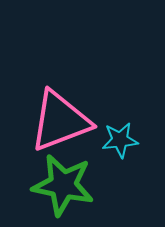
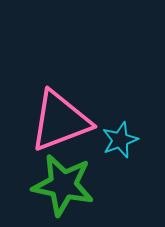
cyan star: rotated 15 degrees counterclockwise
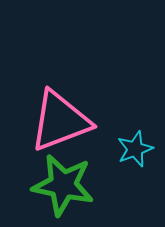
cyan star: moved 15 px right, 9 px down
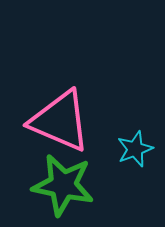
pink triangle: rotated 44 degrees clockwise
